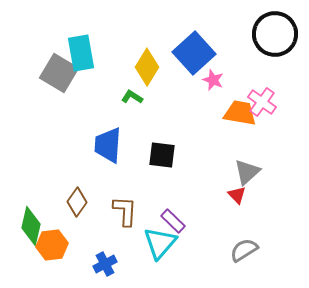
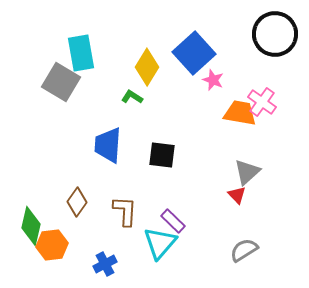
gray square: moved 2 px right, 9 px down
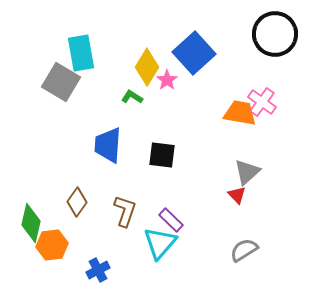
pink star: moved 46 px left; rotated 15 degrees clockwise
brown L-shape: rotated 16 degrees clockwise
purple rectangle: moved 2 px left, 1 px up
green diamond: moved 3 px up
blue cross: moved 7 px left, 6 px down
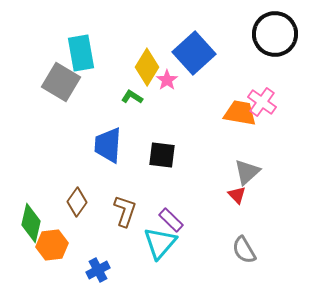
gray semicircle: rotated 88 degrees counterclockwise
